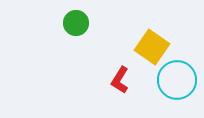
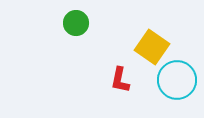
red L-shape: rotated 20 degrees counterclockwise
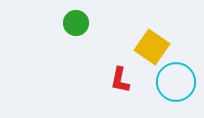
cyan circle: moved 1 px left, 2 px down
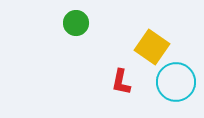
red L-shape: moved 1 px right, 2 px down
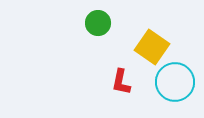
green circle: moved 22 px right
cyan circle: moved 1 px left
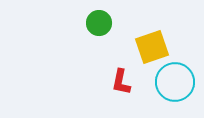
green circle: moved 1 px right
yellow square: rotated 36 degrees clockwise
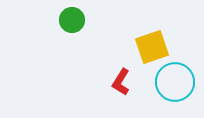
green circle: moved 27 px left, 3 px up
red L-shape: rotated 20 degrees clockwise
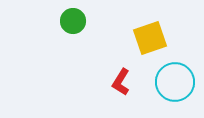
green circle: moved 1 px right, 1 px down
yellow square: moved 2 px left, 9 px up
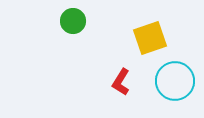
cyan circle: moved 1 px up
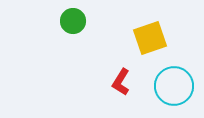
cyan circle: moved 1 px left, 5 px down
